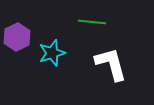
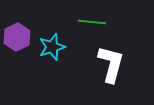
cyan star: moved 6 px up
white L-shape: rotated 30 degrees clockwise
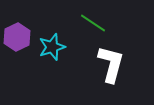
green line: moved 1 px right, 1 px down; rotated 28 degrees clockwise
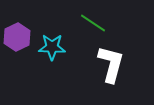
cyan star: rotated 20 degrees clockwise
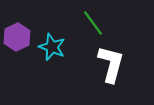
green line: rotated 20 degrees clockwise
cyan star: rotated 20 degrees clockwise
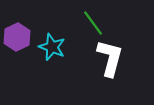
white L-shape: moved 1 px left, 6 px up
